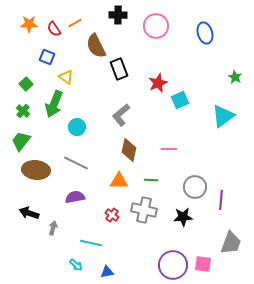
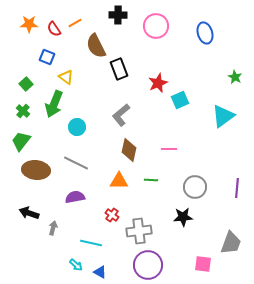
purple line: moved 16 px right, 12 px up
gray cross: moved 5 px left, 21 px down; rotated 20 degrees counterclockwise
purple circle: moved 25 px left
blue triangle: moved 7 px left; rotated 40 degrees clockwise
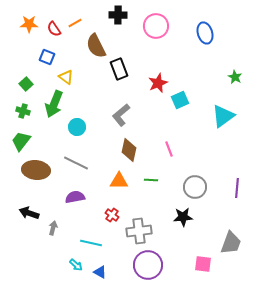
green cross: rotated 24 degrees counterclockwise
pink line: rotated 70 degrees clockwise
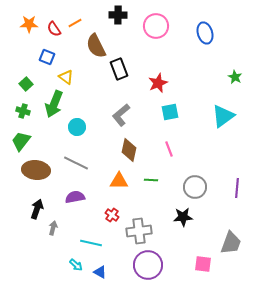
cyan square: moved 10 px left, 12 px down; rotated 12 degrees clockwise
black arrow: moved 8 px right, 4 px up; rotated 90 degrees clockwise
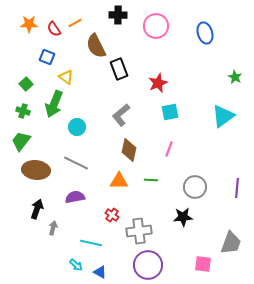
pink line: rotated 42 degrees clockwise
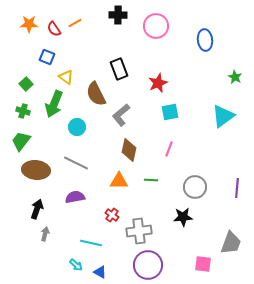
blue ellipse: moved 7 px down; rotated 10 degrees clockwise
brown semicircle: moved 48 px down
gray arrow: moved 8 px left, 6 px down
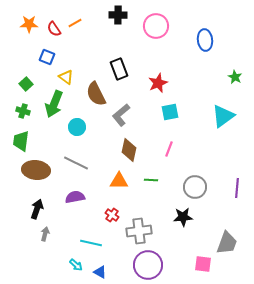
green trapezoid: rotated 30 degrees counterclockwise
gray trapezoid: moved 4 px left
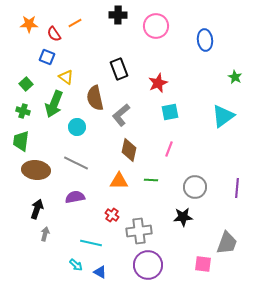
red semicircle: moved 5 px down
brown semicircle: moved 1 px left, 4 px down; rotated 15 degrees clockwise
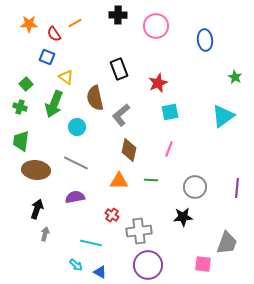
green cross: moved 3 px left, 4 px up
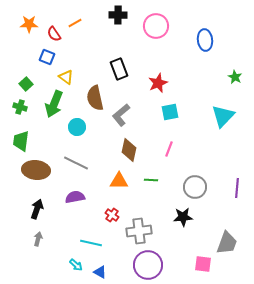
cyan triangle: rotated 10 degrees counterclockwise
gray arrow: moved 7 px left, 5 px down
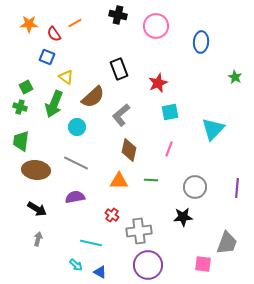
black cross: rotated 12 degrees clockwise
blue ellipse: moved 4 px left, 2 px down; rotated 10 degrees clockwise
green square: moved 3 px down; rotated 16 degrees clockwise
brown semicircle: moved 2 px left, 1 px up; rotated 120 degrees counterclockwise
cyan triangle: moved 10 px left, 13 px down
black arrow: rotated 102 degrees clockwise
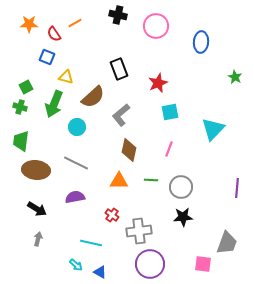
yellow triangle: rotated 21 degrees counterclockwise
gray circle: moved 14 px left
purple circle: moved 2 px right, 1 px up
